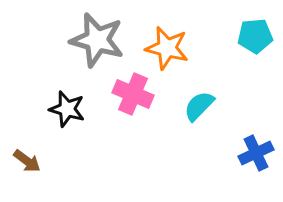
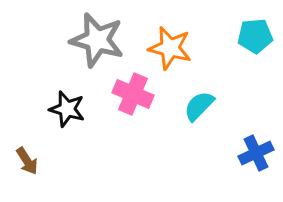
orange star: moved 3 px right
brown arrow: rotated 20 degrees clockwise
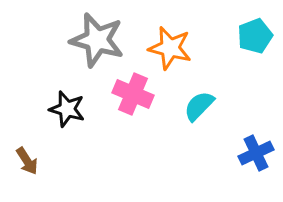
cyan pentagon: rotated 16 degrees counterclockwise
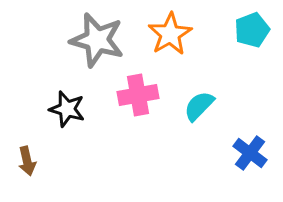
cyan pentagon: moved 3 px left, 6 px up
orange star: moved 14 px up; rotated 27 degrees clockwise
pink cross: moved 5 px right, 1 px down; rotated 33 degrees counterclockwise
blue cross: moved 6 px left; rotated 28 degrees counterclockwise
brown arrow: rotated 20 degrees clockwise
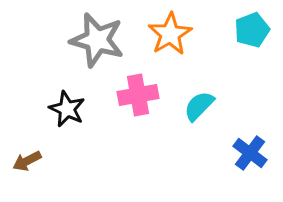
black star: rotated 9 degrees clockwise
brown arrow: rotated 76 degrees clockwise
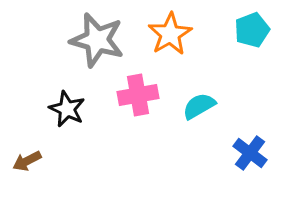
cyan semicircle: rotated 16 degrees clockwise
